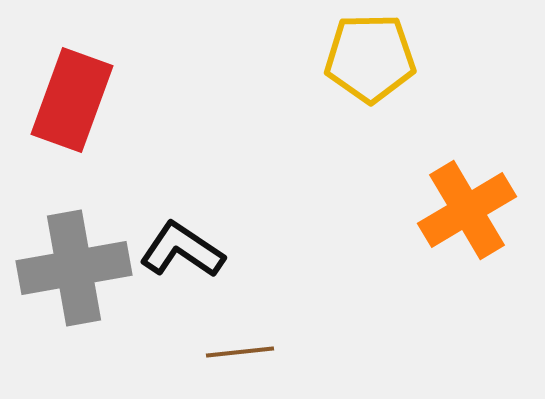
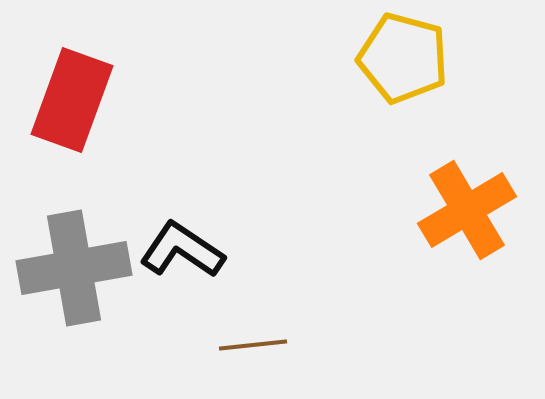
yellow pentagon: moved 33 px right; rotated 16 degrees clockwise
brown line: moved 13 px right, 7 px up
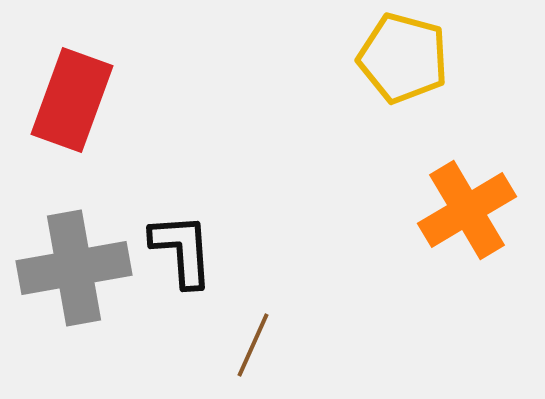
black L-shape: rotated 52 degrees clockwise
brown line: rotated 60 degrees counterclockwise
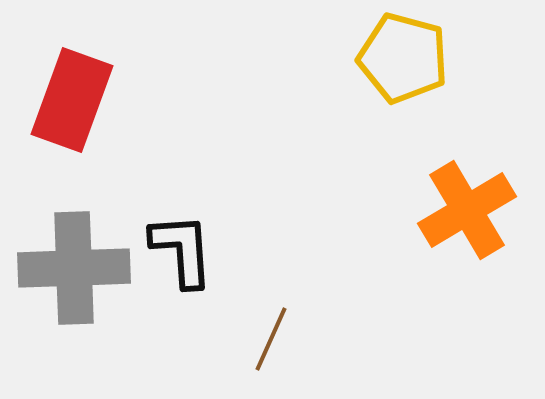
gray cross: rotated 8 degrees clockwise
brown line: moved 18 px right, 6 px up
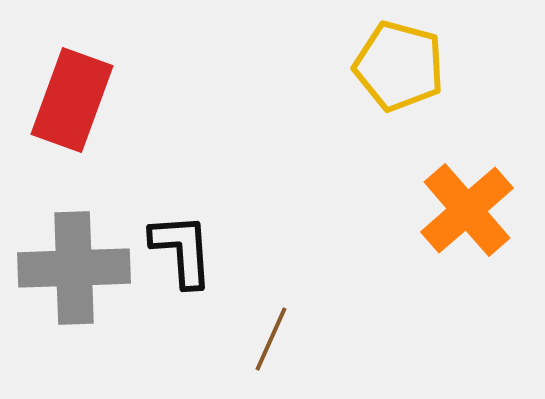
yellow pentagon: moved 4 px left, 8 px down
orange cross: rotated 10 degrees counterclockwise
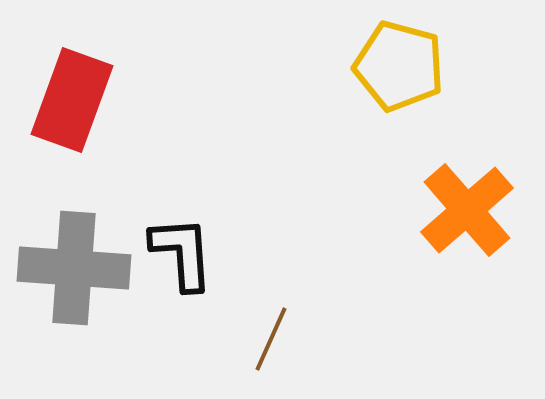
black L-shape: moved 3 px down
gray cross: rotated 6 degrees clockwise
